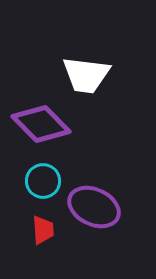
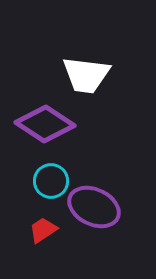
purple diamond: moved 4 px right; rotated 12 degrees counterclockwise
cyan circle: moved 8 px right
red trapezoid: rotated 120 degrees counterclockwise
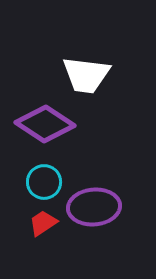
cyan circle: moved 7 px left, 1 px down
purple ellipse: rotated 30 degrees counterclockwise
red trapezoid: moved 7 px up
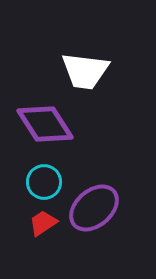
white trapezoid: moved 1 px left, 4 px up
purple diamond: rotated 24 degrees clockwise
purple ellipse: moved 1 px down; rotated 36 degrees counterclockwise
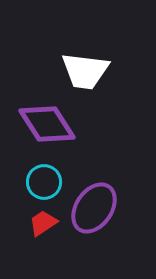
purple diamond: moved 2 px right
purple ellipse: rotated 15 degrees counterclockwise
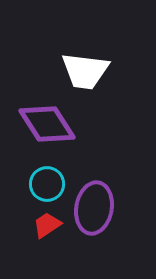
cyan circle: moved 3 px right, 2 px down
purple ellipse: rotated 24 degrees counterclockwise
red trapezoid: moved 4 px right, 2 px down
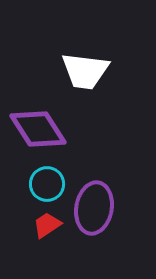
purple diamond: moved 9 px left, 5 px down
